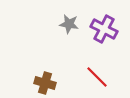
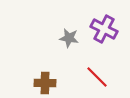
gray star: moved 14 px down
brown cross: rotated 15 degrees counterclockwise
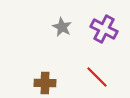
gray star: moved 7 px left, 11 px up; rotated 18 degrees clockwise
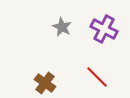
brown cross: rotated 35 degrees clockwise
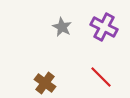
purple cross: moved 2 px up
red line: moved 4 px right
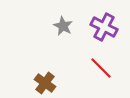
gray star: moved 1 px right, 1 px up
red line: moved 9 px up
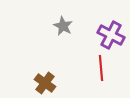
purple cross: moved 7 px right, 8 px down
red line: rotated 40 degrees clockwise
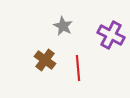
red line: moved 23 px left
brown cross: moved 23 px up
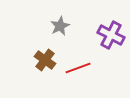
gray star: moved 3 px left; rotated 18 degrees clockwise
red line: rotated 75 degrees clockwise
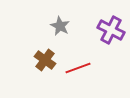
gray star: rotated 18 degrees counterclockwise
purple cross: moved 5 px up
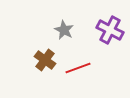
gray star: moved 4 px right, 4 px down
purple cross: moved 1 px left
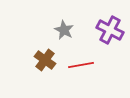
red line: moved 3 px right, 3 px up; rotated 10 degrees clockwise
